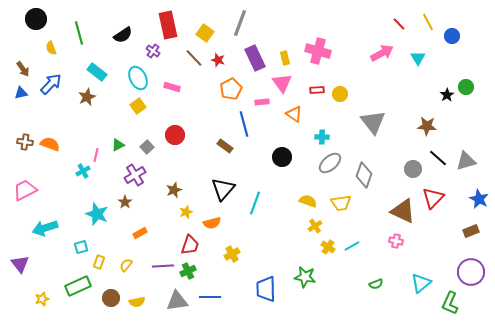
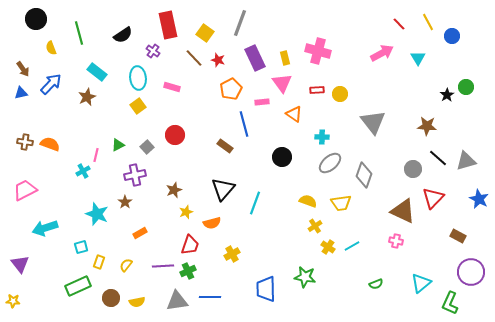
cyan ellipse at (138, 78): rotated 20 degrees clockwise
purple cross at (135, 175): rotated 20 degrees clockwise
brown rectangle at (471, 231): moved 13 px left, 5 px down; rotated 49 degrees clockwise
yellow star at (42, 299): moved 29 px left, 2 px down; rotated 24 degrees clockwise
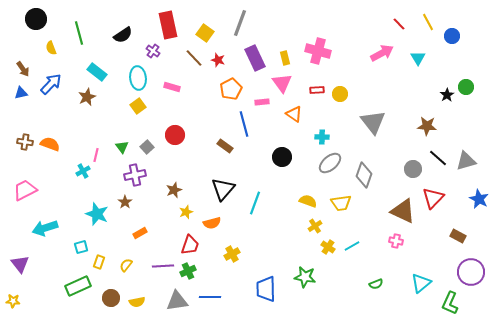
green triangle at (118, 145): moved 4 px right, 2 px down; rotated 40 degrees counterclockwise
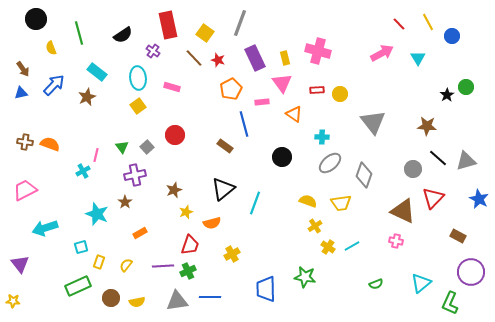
blue arrow at (51, 84): moved 3 px right, 1 px down
black triangle at (223, 189): rotated 10 degrees clockwise
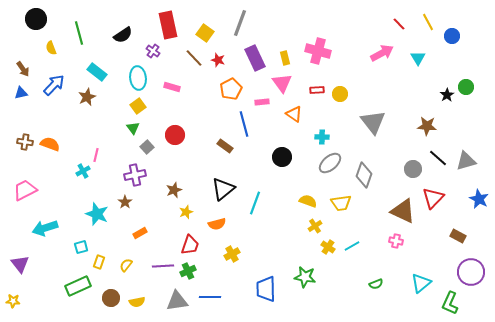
green triangle at (122, 147): moved 11 px right, 19 px up
orange semicircle at (212, 223): moved 5 px right, 1 px down
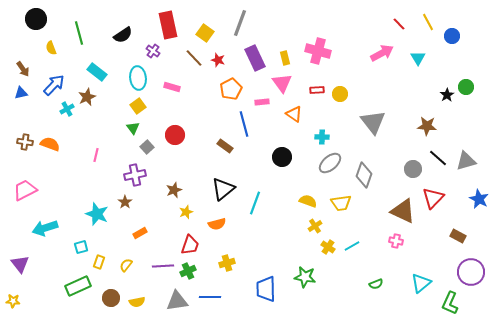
cyan cross at (83, 171): moved 16 px left, 62 px up
yellow cross at (232, 254): moved 5 px left, 9 px down; rotated 14 degrees clockwise
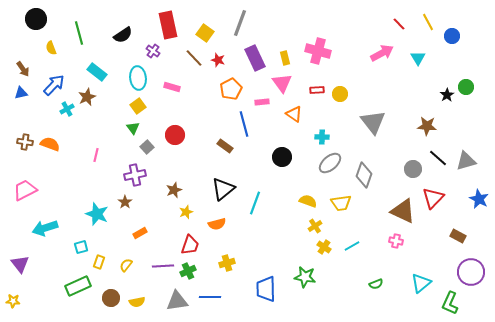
yellow cross at (328, 247): moved 4 px left
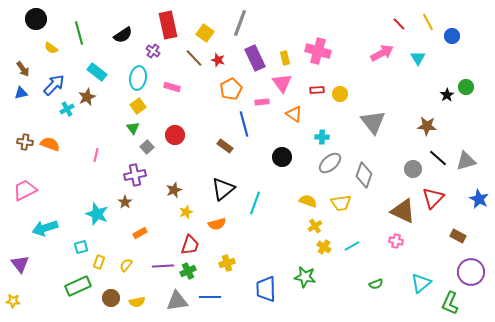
yellow semicircle at (51, 48): rotated 32 degrees counterclockwise
cyan ellipse at (138, 78): rotated 15 degrees clockwise
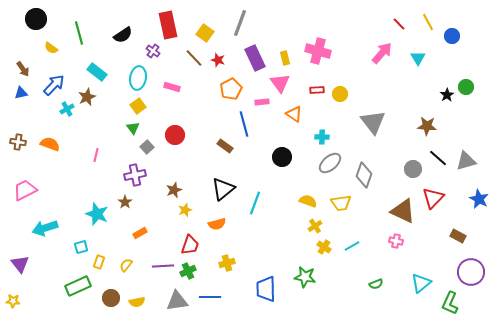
pink arrow at (382, 53): rotated 20 degrees counterclockwise
pink triangle at (282, 83): moved 2 px left
brown cross at (25, 142): moved 7 px left
yellow star at (186, 212): moved 1 px left, 2 px up
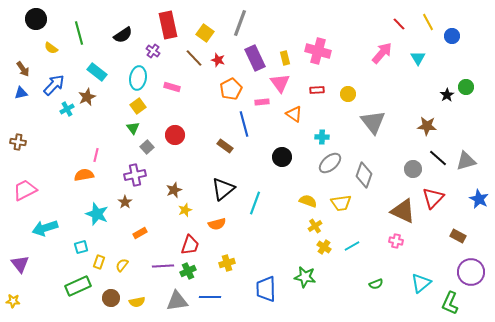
yellow circle at (340, 94): moved 8 px right
orange semicircle at (50, 144): moved 34 px right, 31 px down; rotated 30 degrees counterclockwise
yellow semicircle at (126, 265): moved 4 px left
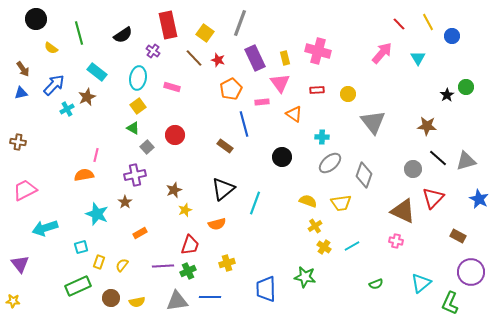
green triangle at (133, 128): rotated 24 degrees counterclockwise
